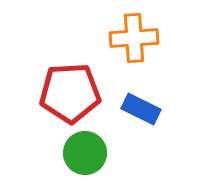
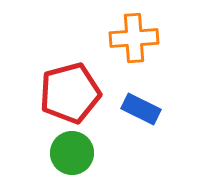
red pentagon: rotated 12 degrees counterclockwise
green circle: moved 13 px left
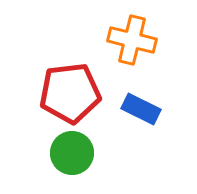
orange cross: moved 2 px left, 2 px down; rotated 18 degrees clockwise
red pentagon: rotated 8 degrees clockwise
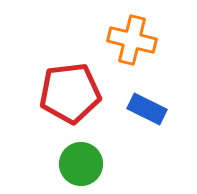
blue rectangle: moved 6 px right
green circle: moved 9 px right, 11 px down
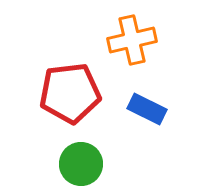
orange cross: rotated 27 degrees counterclockwise
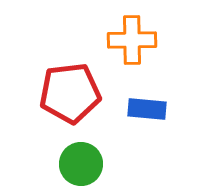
orange cross: rotated 12 degrees clockwise
blue rectangle: rotated 21 degrees counterclockwise
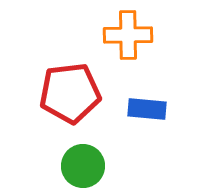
orange cross: moved 4 px left, 5 px up
green circle: moved 2 px right, 2 px down
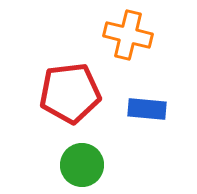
orange cross: rotated 15 degrees clockwise
green circle: moved 1 px left, 1 px up
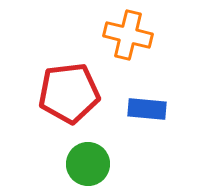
red pentagon: moved 1 px left
green circle: moved 6 px right, 1 px up
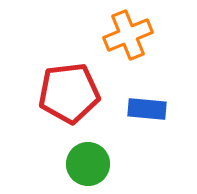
orange cross: rotated 36 degrees counterclockwise
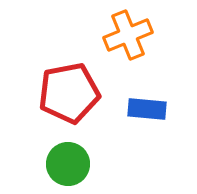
red pentagon: rotated 4 degrees counterclockwise
green circle: moved 20 px left
